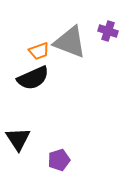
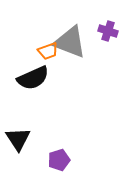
orange trapezoid: moved 9 px right
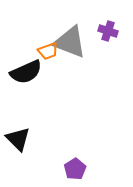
black semicircle: moved 7 px left, 6 px up
black triangle: rotated 12 degrees counterclockwise
purple pentagon: moved 16 px right, 9 px down; rotated 15 degrees counterclockwise
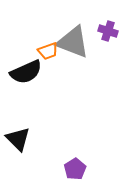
gray triangle: moved 3 px right
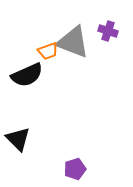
black semicircle: moved 1 px right, 3 px down
purple pentagon: rotated 15 degrees clockwise
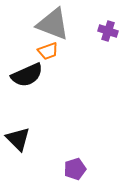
gray triangle: moved 20 px left, 18 px up
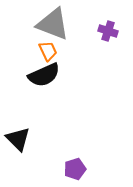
orange trapezoid: rotated 95 degrees counterclockwise
black semicircle: moved 17 px right
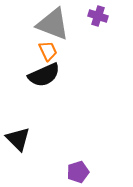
purple cross: moved 10 px left, 15 px up
purple pentagon: moved 3 px right, 3 px down
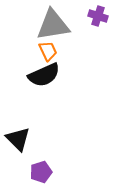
gray triangle: moved 1 px down; rotated 30 degrees counterclockwise
purple pentagon: moved 37 px left
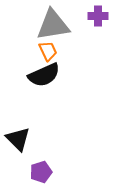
purple cross: rotated 18 degrees counterclockwise
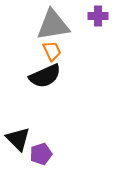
orange trapezoid: moved 4 px right
black semicircle: moved 1 px right, 1 px down
purple pentagon: moved 18 px up
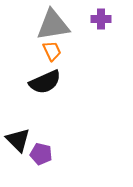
purple cross: moved 3 px right, 3 px down
black semicircle: moved 6 px down
black triangle: moved 1 px down
purple pentagon: rotated 30 degrees clockwise
